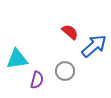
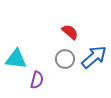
blue arrow: moved 11 px down
cyan triangle: moved 1 px left; rotated 15 degrees clockwise
gray circle: moved 12 px up
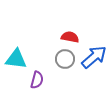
red semicircle: moved 5 px down; rotated 30 degrees counterclockwise
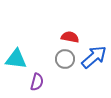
purple semicircle: moved 2 px down
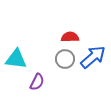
red semicircle: rotated 12 degrees counterclockwise
blue arrow: moved 1 px left
purple semicircle: rotated 12 degrees clockwise
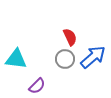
red semicircle: rotated 66 degrees clockwise
purple semicircle: moved 4 px down; rotated 18 degrees clockwise
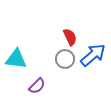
blue arrow: moved 2 px up
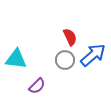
gray circle: moved 1 px down
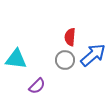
red semicircle: rotated 150 degrees counterclockwise
